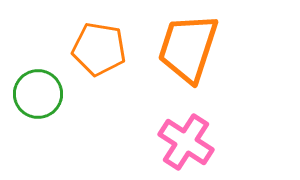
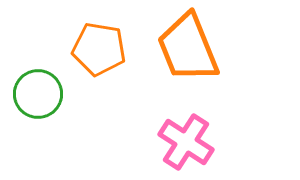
orange trapezoid: rotated 40 degrees counterclockwise
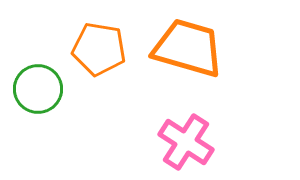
orange trapezoid: rotated 128 degrees clockwise
green circle: moved 5 px up
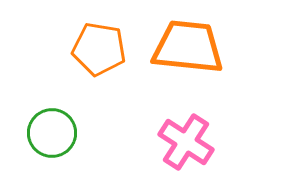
orange trapezoid: moved 1 px up; rotated 10 degrees counterclockwise
green circle: moved 14 px right, 44 px down
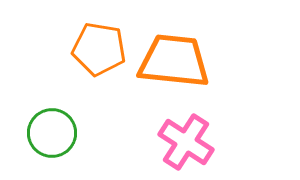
orange trapezoid: moved 14 px left, 14 px down
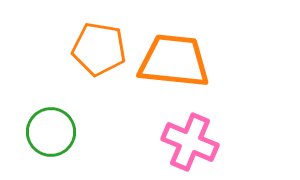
green circle: moved 1 px left, 1 px up
pink cross: moved 4 px right; rotated 10 degrees counterclockwise
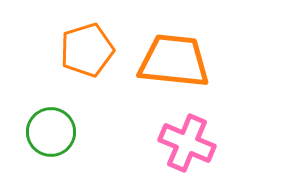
orange pentagon: moved 12 px left, 1 px down; rotated 26 degrees counterclockwise
pink cross: moved 3 px left, 1 px down
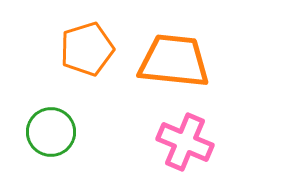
orange pentagon: moved 1 px up
pink cross: moved 2 px left, 1 px up
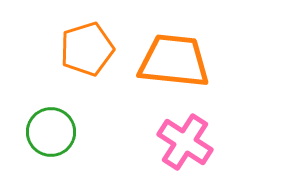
pink cross: rotated 10 degrees clockwise
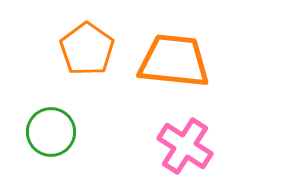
orange pentagon: rotated 20 degrees counterclockwise
pink cross: moved 4 px down
